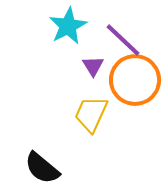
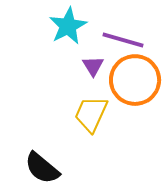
purple line: rotated 27 degrees counterclockwise
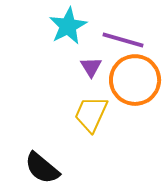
purple triangle: moved 2 px left, 1 px down
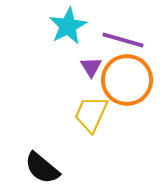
orange circle: moved 8 px left
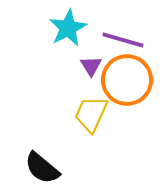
cyan star: moved 2 px down
purple triangle: moved 1 px up
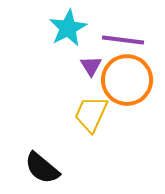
purple line: rotated 9 degrees counterclockwise
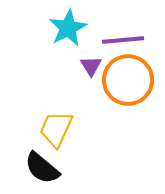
purple line: rotated 12 degrees counterclockwise
orange circle: moved 1 px right
yellow trapezoid: moved 35 px left, 15 px down
